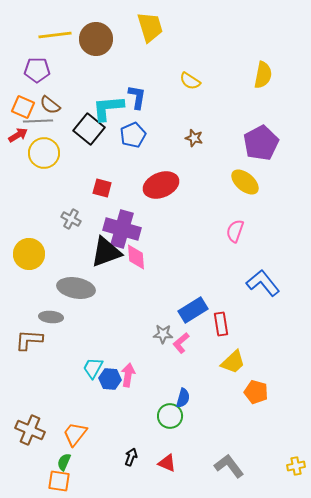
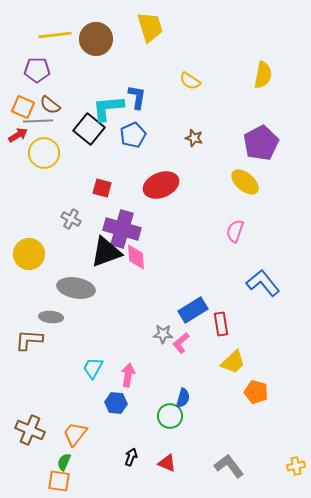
blue hexagon at (110, 379): moved 6 px right, 24 px down
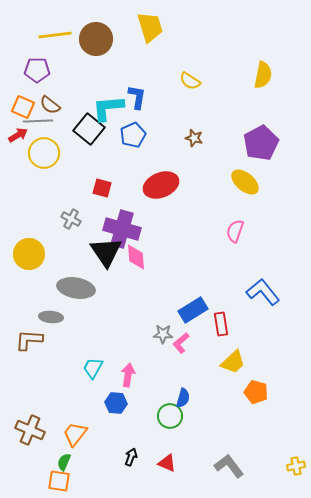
black triangle at (106, 252): rotated 44 degrees counterclockwise
blue L-shape at (263, 283): moved 9 px down
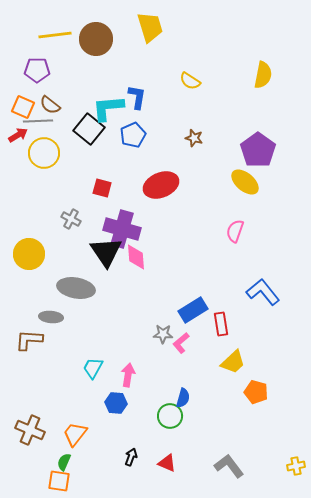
purple pentagon at (261, 143): moved 3 px left, 7 px down; rotated 8 degrees counterclockwise
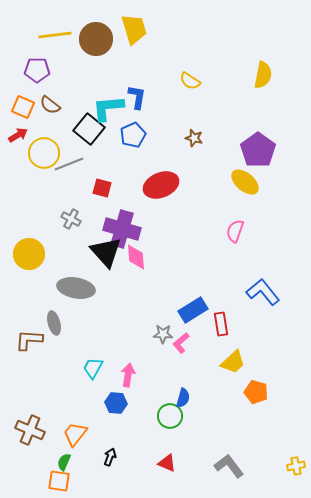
yellow trapezoid at (150, 27): moved 16 px left, 2 px down
gray line at (38, 121): moved 31 px right, 43 px down; rotated 20 degrees counterclockwise
black triangle at (106, 252): rotated 8 degrees counterclockwise
gray ellipse at (51, 317): moved 3 px right, 6 px down; rotated 70 degrees clockwise
black arrow at (131, 457): moved 21 px left
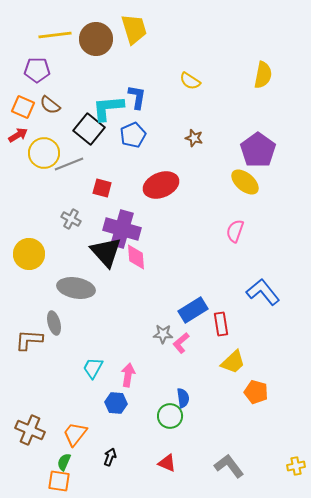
blue semicircle at (183, 398): rotated 24 degrees counterclockwise
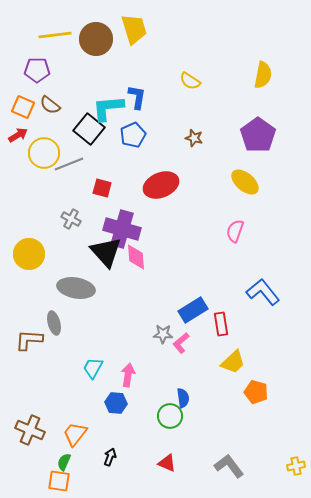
purple pentagon at (258, 150): moved 15 px up
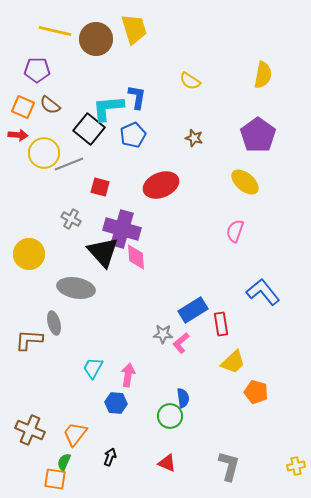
yellow line at (55, 35): moved 4 px up; rotated 20 degrees clockwise
red arrow at (18, 135): rotated 36 degrees clockwise
red square at (102, 188): moved 2 px left, 1 px up
black triangle at (106, 252): moved 3 px left
gray L-shape at (229, 466): rotated 52 degrees clockwise
orange square at (59, 481): moved 4 px left, 2 px up
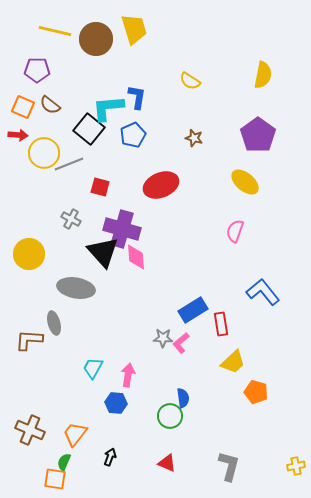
gray star at (163, 334): moved 4 px down
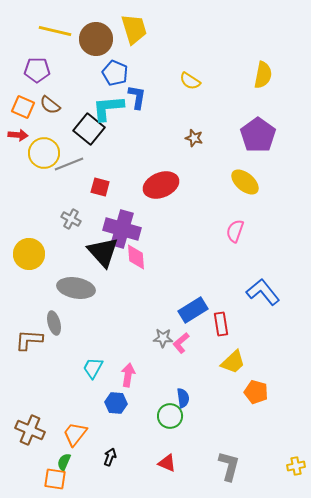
blue pentagon at (133, 135): moved 18 px left, 62 px up; rotated 25 degrees counterclockwise
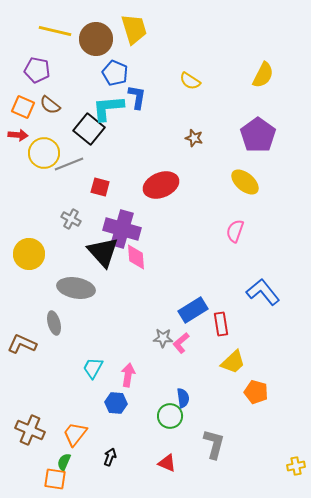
purple pentagon at (37, 70): rotated 10 degrees clockwise
yellow semicircle at (263, 75): rotated 16 degrees clockwise
brown L-shape at (29, 340): moved 7 px left, 4 px down; rotated 20 degrees clockwise
gray L-shape at (229, 466): moved 15 px left, 22 px up
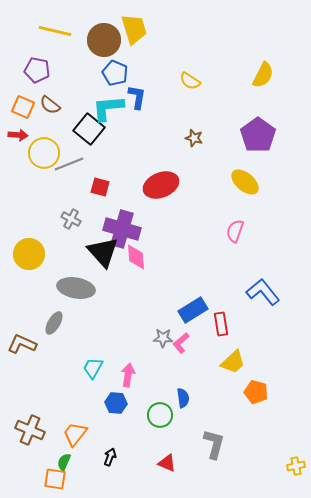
brown circle at (96, 39): moved 8 px right, 1 px down
gray ellipse at (54, 323): rotated 45 degrees clockwise
green circle at (170, 416): moved 10 px left, 1 px up
